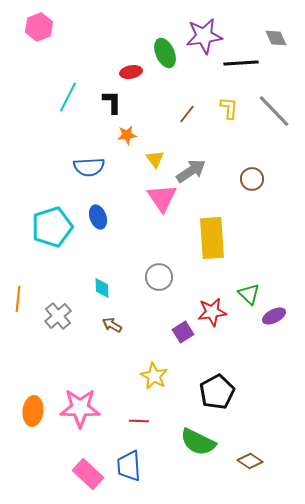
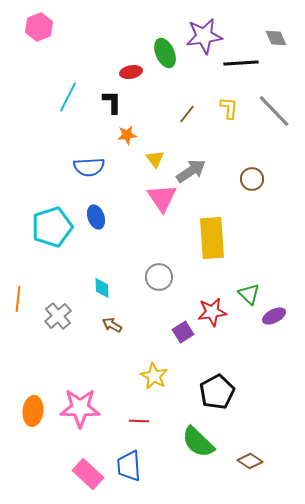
blue ellipse: moved 2 px left
green semicircle: rotated 18 degrees clockwise
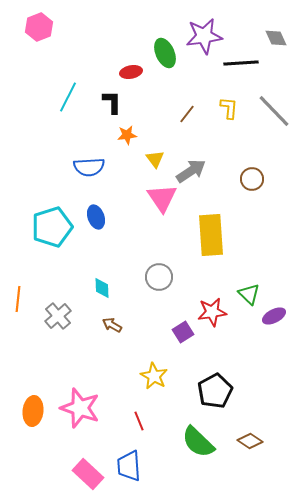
yellow rectangle: moved 1 px left, 3 px up
black pentagon: moved 2 px left, 1 px up
pink star: rotated 18 degrees clockwise
red line: rotated 66 degrees clockwise
brown diamond: moved 20 px up
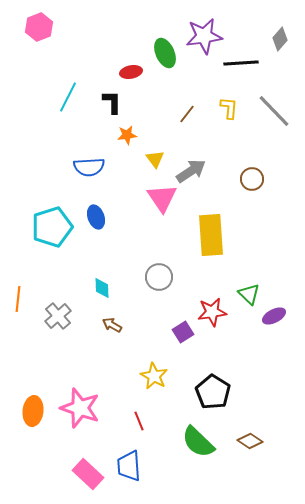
gray diamond: moved 4 px right, 1 px down; rotated 65 degrees clockwise
black pentagon: moved 2 px left, 1 px down; rotated 12 degrees counterclockwise
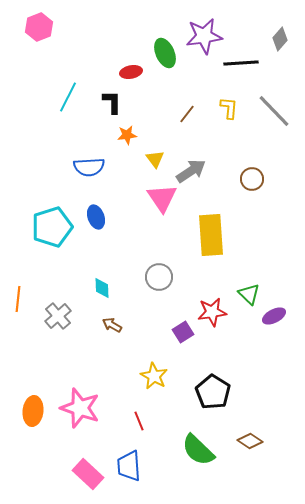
green semicircle: moved 8 px down
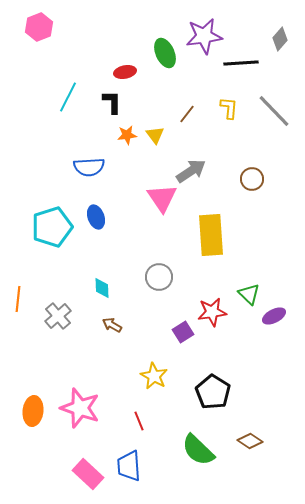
red ellipse: moved 6 px left
yellow triangle: moved 24 px up
